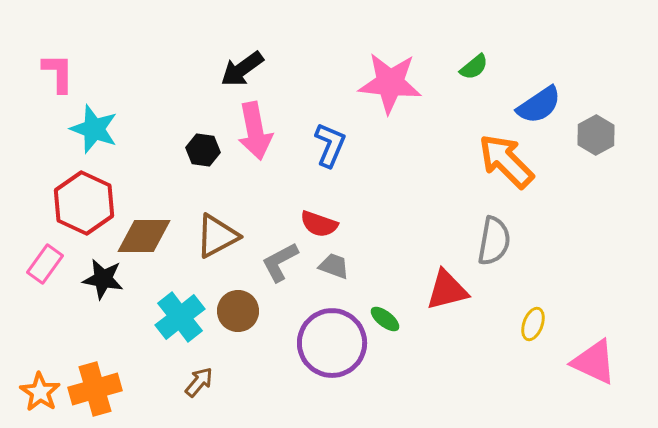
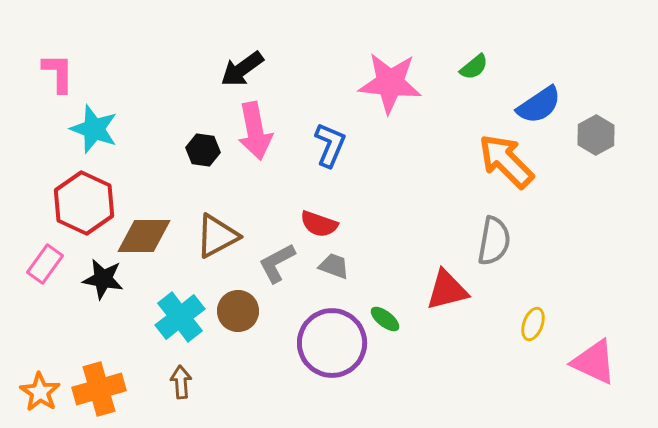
gray L-shape: moved 3 px left, 1 px down
brown arrow: moved 18 px left; rotated 44 degrees counterclockwise
orange cross: moved 4 px right
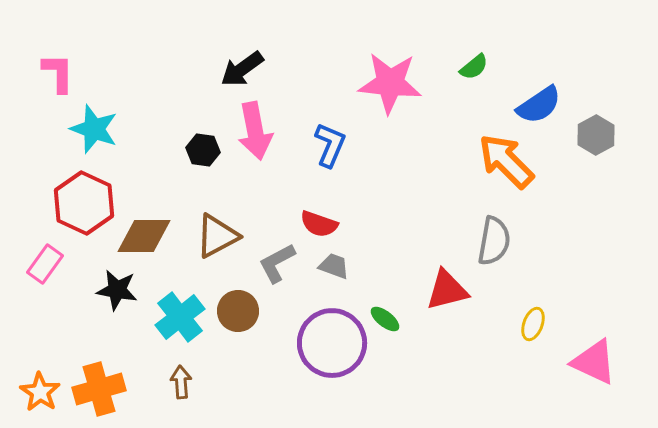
black star: moved 14 px right, 11 px down
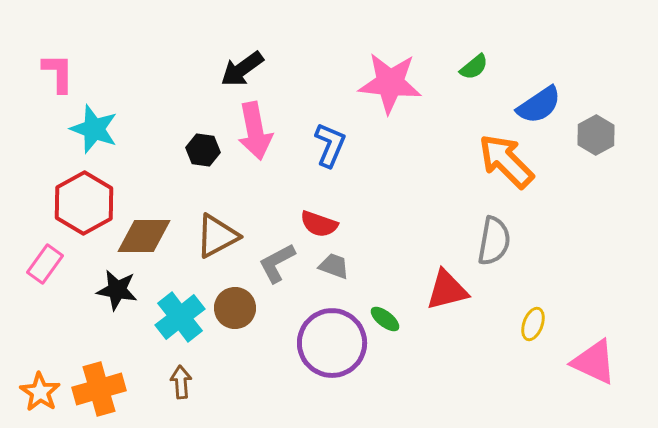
red hexagon: rotated 6 degrees clockwise
brown circle: moved 3 px left, 3 px up
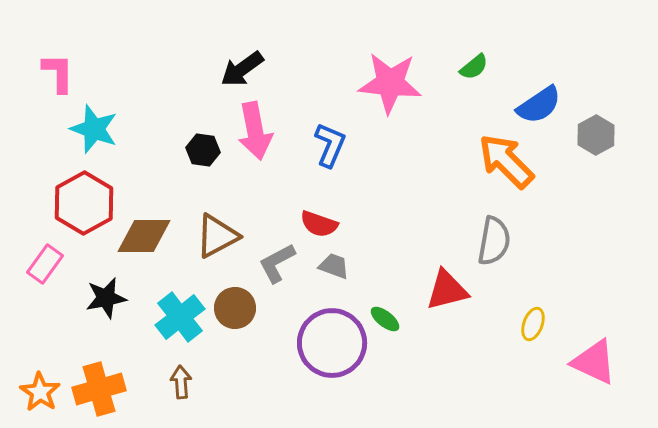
black star: moved 11 px left, 8 px down; rotated 21 degrees counterclockwise
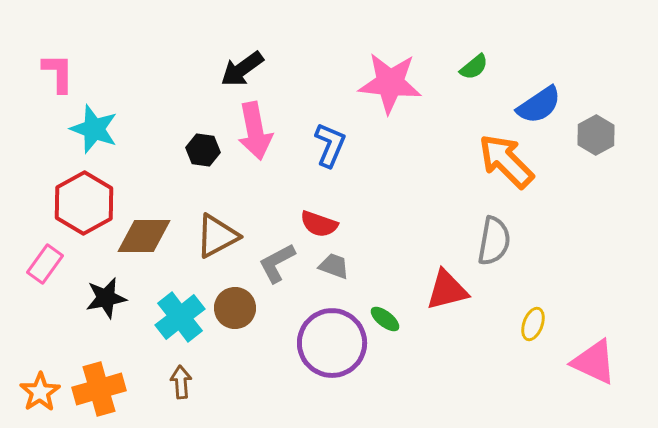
orange star: rotated 6 degrees clockwise
